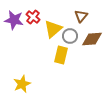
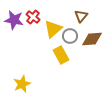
yellow rectangle: rotated 42 degrees counterclockwise
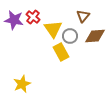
brown triangle: moved 2 px right
yellow triangle: rotated 24 degrees counterclockwise
brown diamond: moved 3 px right, 3 px up
yellow rectangle: moved 3 px up
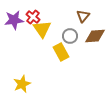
purple star: rotated 18 degrees counterclockwise
yellow triangle: moved 11 px left
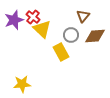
purple star: rotated 12 degrees counterclockwise
yellow triangle: rotated 12 degrees counterclockwise
gray circle: moved 1 px right, 1 px up
yellow star: rotated 18 degrees clockwise
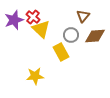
yellow triangle: moved 1 px left
yellow star: moved 13 px right, 8 px up
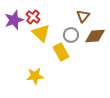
yellow triangle: moved 4 px down
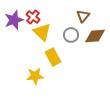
yellow triangle: moved 1 px right, 1 px up
yellow rectangle: moved 8 px left, 5 px down
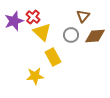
purple star: moved 1 px down
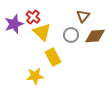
purple star: moved 3 px down
